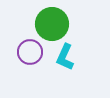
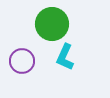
purple circle: moved 8 px left, 9 px down
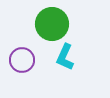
purple circle: moved 1 px up
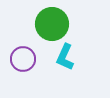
purple circle: moved 1 px right, 1 px up
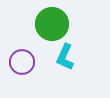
purple circle: moved 1 px left, 3 px down
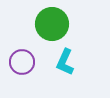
cyan L-shape: moved 5 px down
